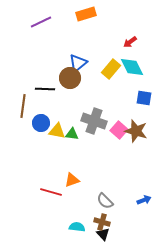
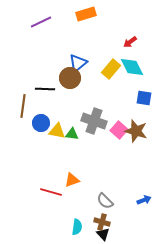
cyan semicircle: rotated 91 degrees clockwise
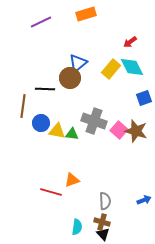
blue square: rotated 28 degrees counterclockwise
gray semicircle: rotated 138 degrees counterclockwise
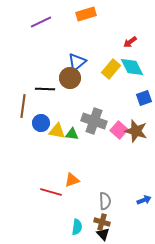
blue triangle: moved 1 px left, 1 px up
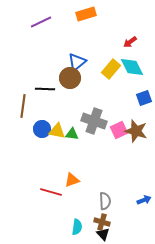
blue circle: moved 1 px right, 6 px down
pink square: rotated 24 degrees clockwise
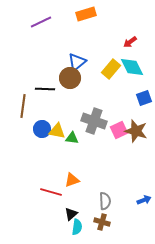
green triangle: moved 4 px down
black triangle: moved 32 px left, 20 px up; rotated 32 degrees clockwise
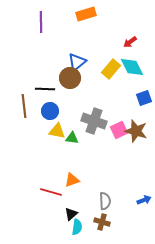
purple line: rotated 65 degrees counterclockwise
brown line: moved 1 px right; rotated 15 degrees counterclockwise
blue circle: moved 8 px right, 18 px up
